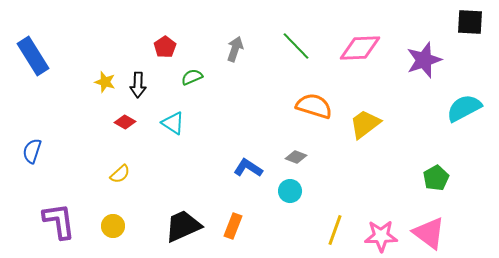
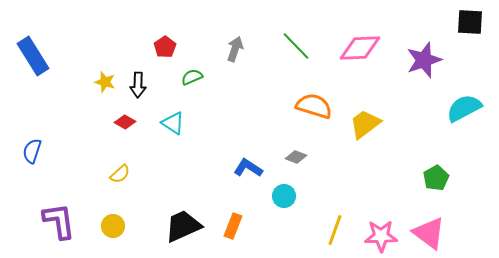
cyan circle: moved 6 px left, 5 px down
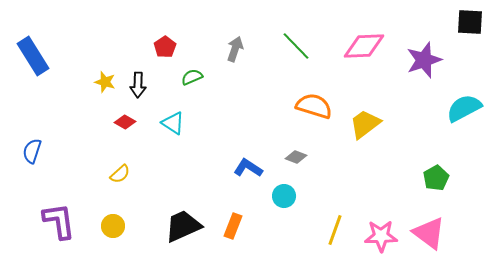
pink diamond: moved 4 px right, 2 px up
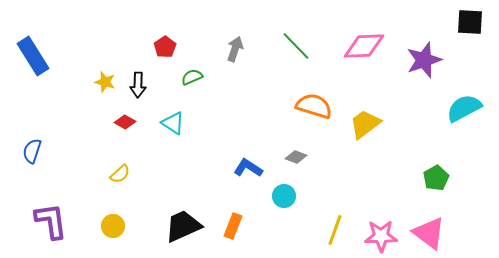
purple L-shape: moved 8 px left
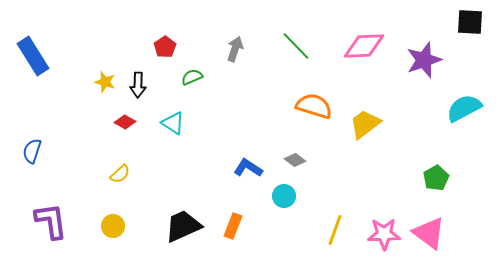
gray diamond: moved 1 px left, 3 px down; rotated 15 degrees clockwise
pink star: moved 3 px right, 2 px up
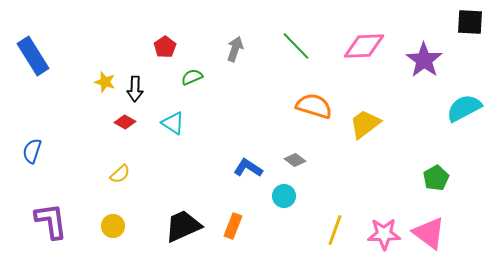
purple star: rotated 18 degrees counterclockwise
black arrow: moved 3 px left, 4 px down
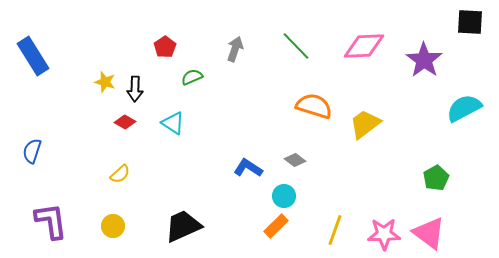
orange rectangle: moved 43 px right; rotated 25 degrees clockwise
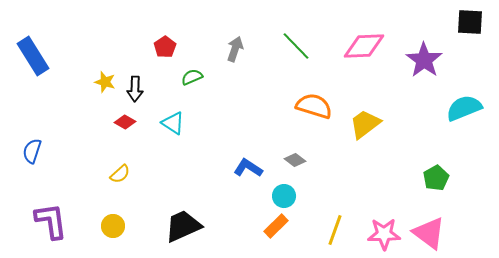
cyan semicircle: rotated 6 degrees clockwise
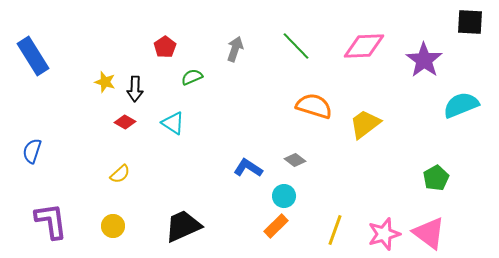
cyan semicircle: moved 3 px left, 3 px up
pink star: rotated 16 degrees counterclockwise
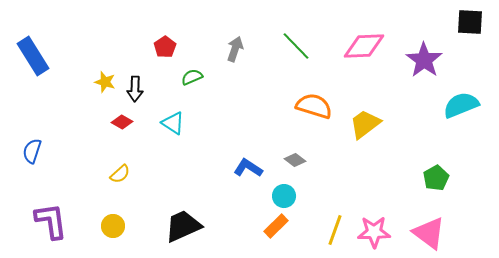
red diamond: moved 3 px left
pink star: moved 10 px left, 2 px up; rotated 16 degrees clockwise
